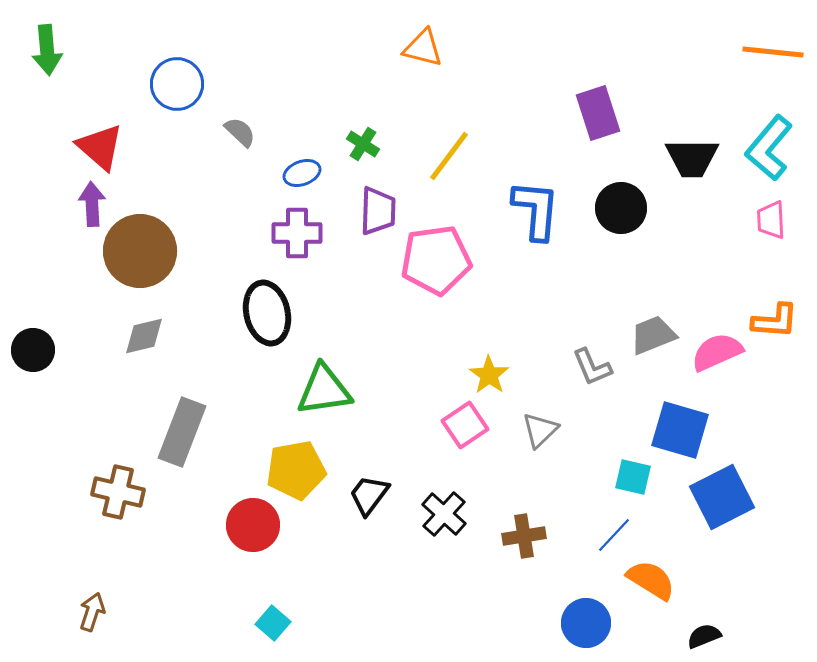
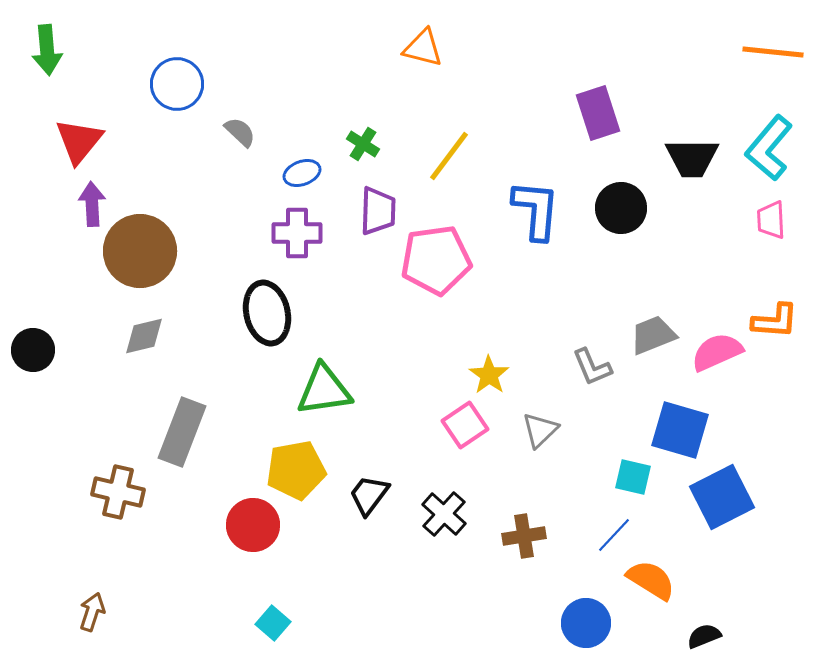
red triangle at (100, 147): moved 21 px left, 6 px up; rotated 28 degrees clockwise
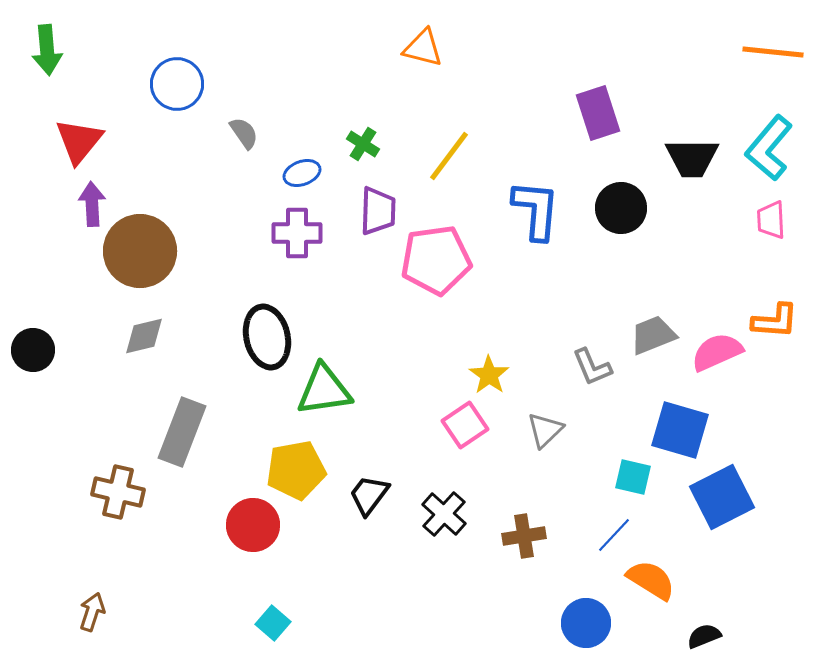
gray semicircle at (240, 132): moved 4 px right, 1 px down; rotated 12 degrees clockwise
black ellipse at (267, 313): moved 24 px down
gray triangle at (540, 430): moved 5 px right
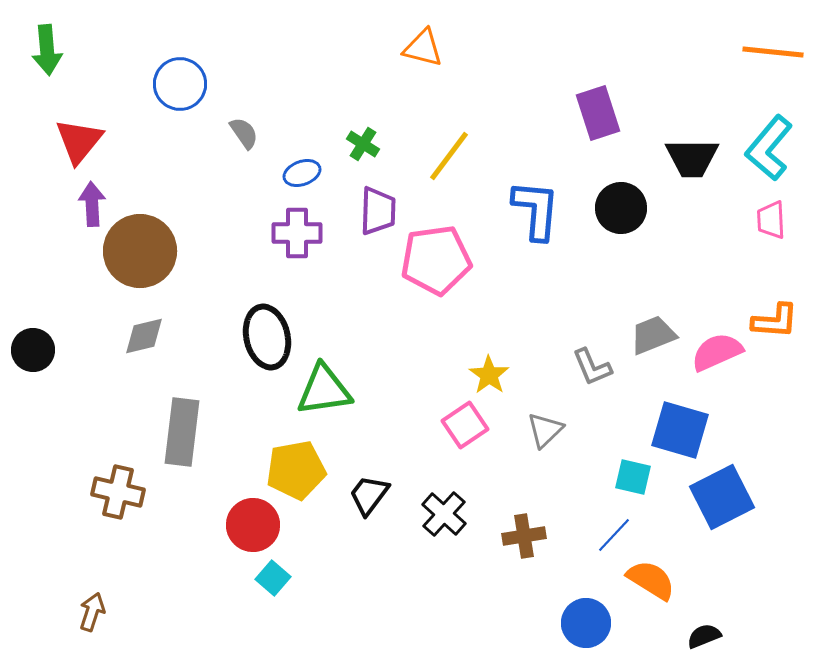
blue circle at (177, 84): moved 3 px right
gray rectangle at (182, 432): rotated 14 degrees counterclockwise
cyan square at (273, 623): moved 45 px up
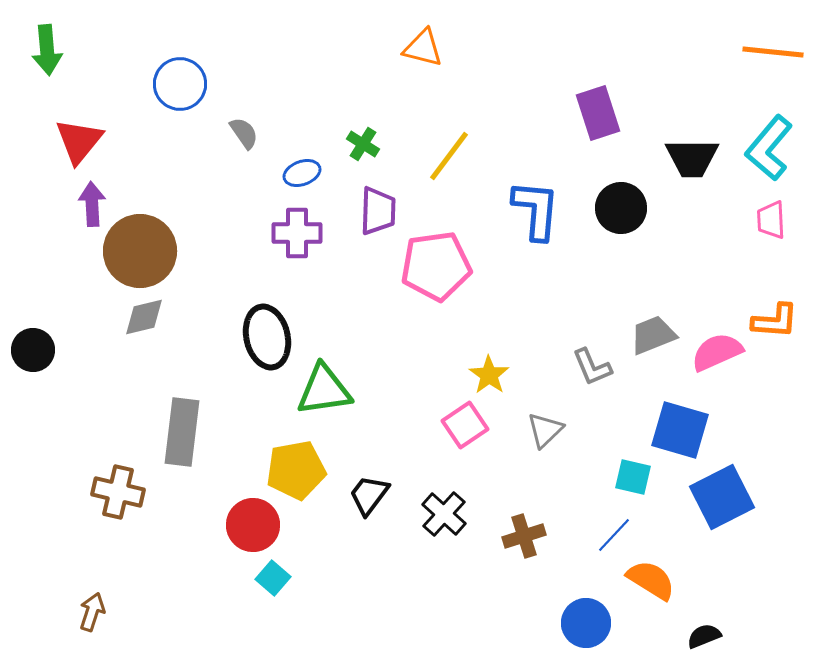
pink pentagon at (436, 260): moved 6 px down
gray diamond at (144, 336): moved 19 px up
brown cross at (524, 536): rotated 9 degrees counterclockwise
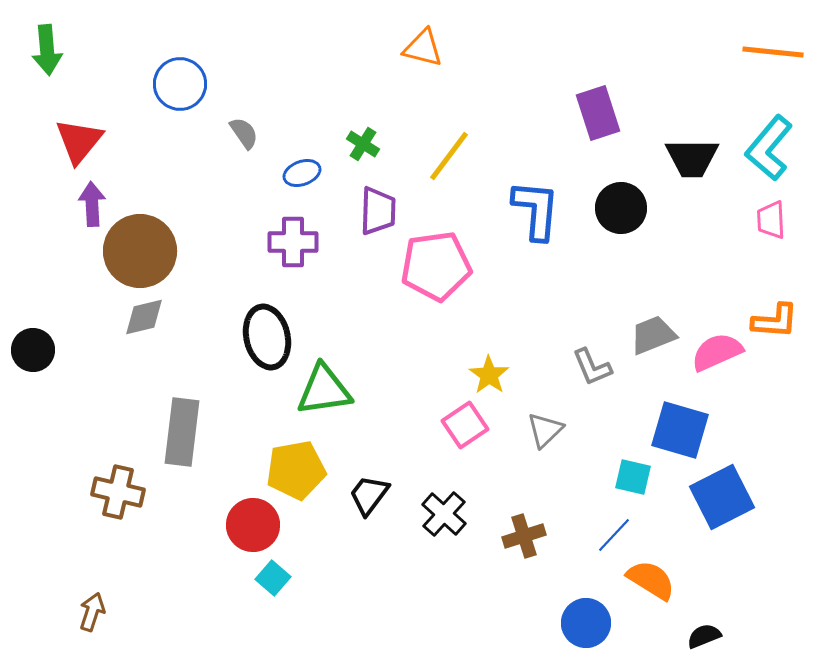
purple cross at (297, 233): moved 4 px left, 9 px down
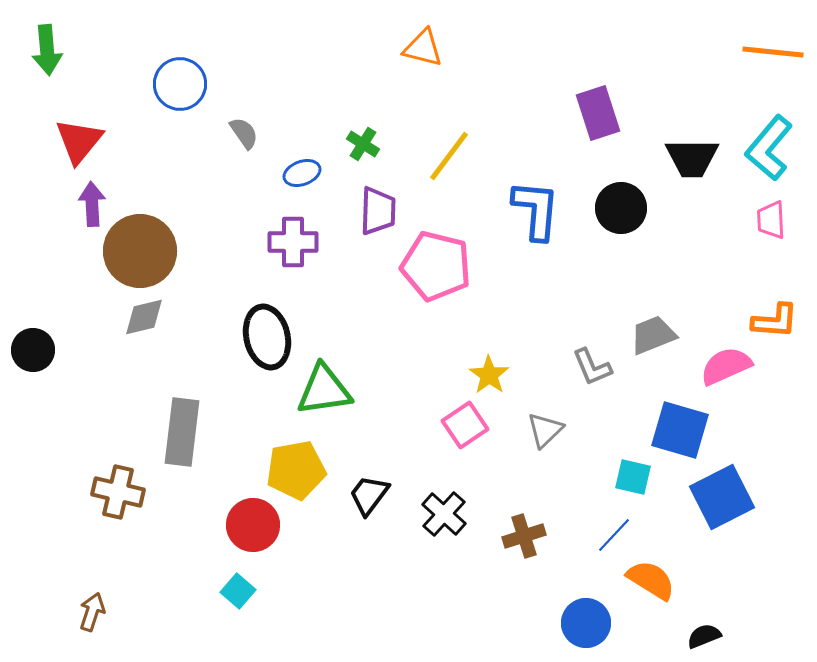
pink pentagon at (436, 266): rotated 22 degrees clockwise
pink semicircle at (717, 352): moved 9 px right, 14 px down
cyan square at (273, 578): moved 35 px left, 13 px down
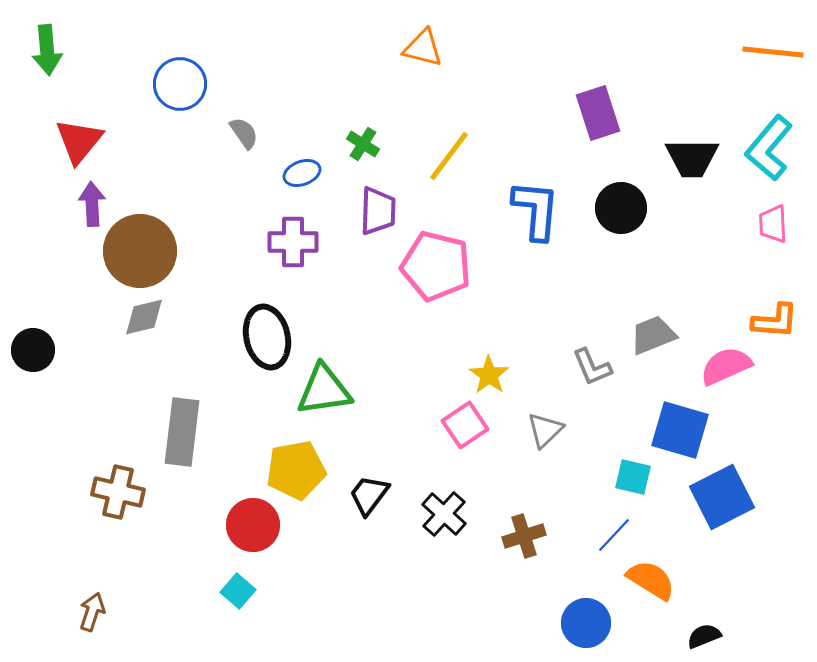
pink trapezoid at (771, 220): moved 2 px right, 4 px down
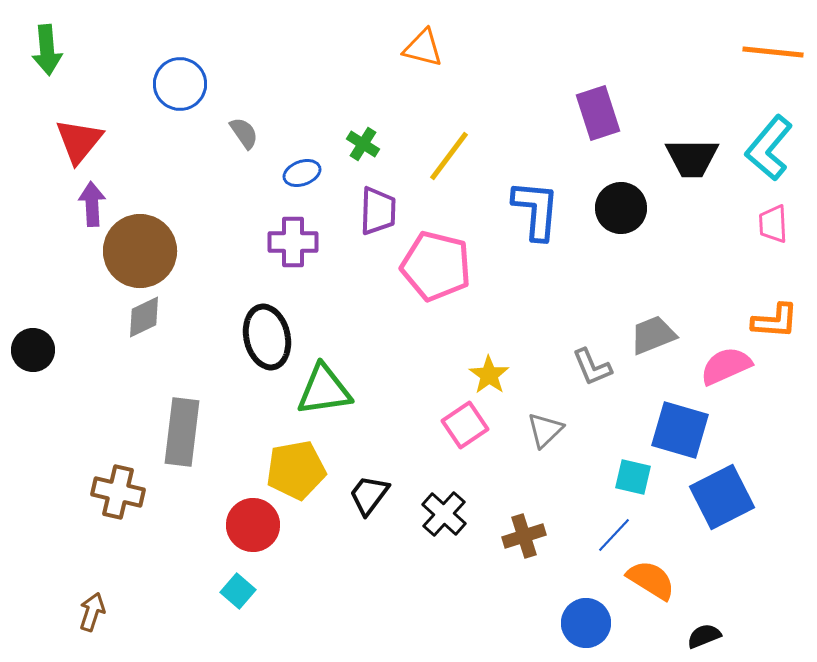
gray diamond at (144, 317): rotated 12 degrees counterclockwise
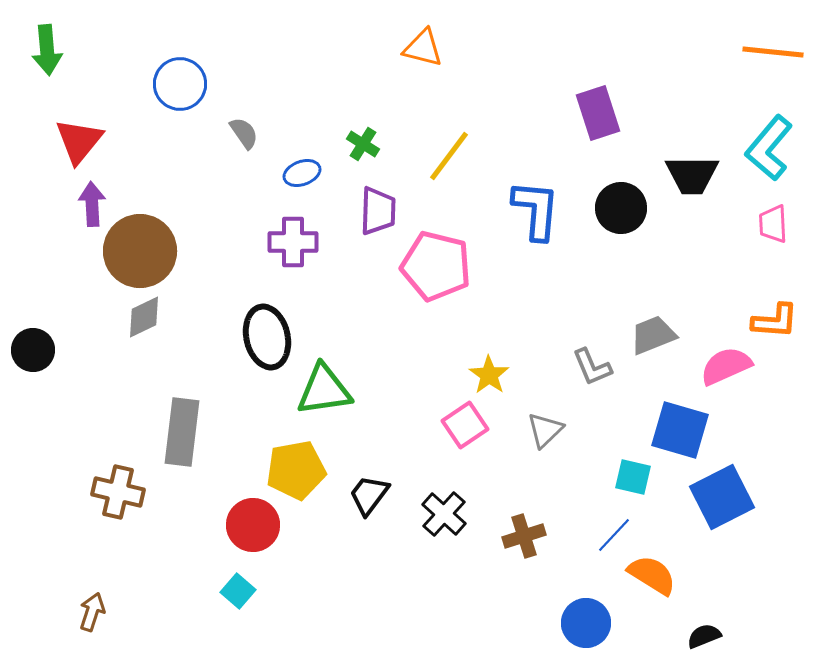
black trapezoid at (692, 158): moved 17 px down
orange semicircle at (651, 580): moved 1 px right, 5 px up
